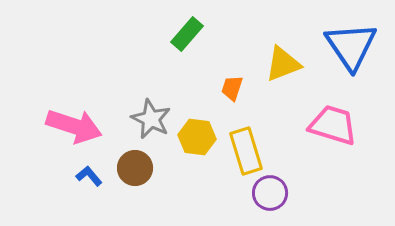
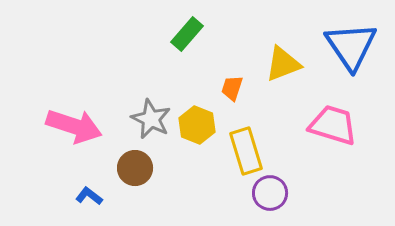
yellow hexagon: moved 12 px up; rotated 15 degrees clockwise
blue L-shape: moved 20 px down; rotated 12 degrees counterclockwise
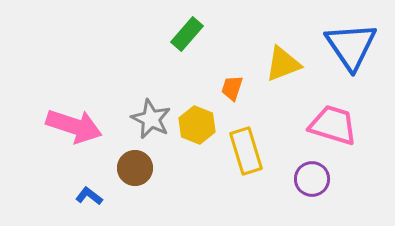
purple circle: moved 42 px right, 14 px up
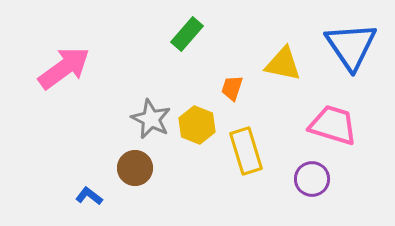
yellow triangle: rotated 33 degrees clockwise
pink arrow: moved 10 px left, 58 px up; rotated 54 degrees counterclockwise
